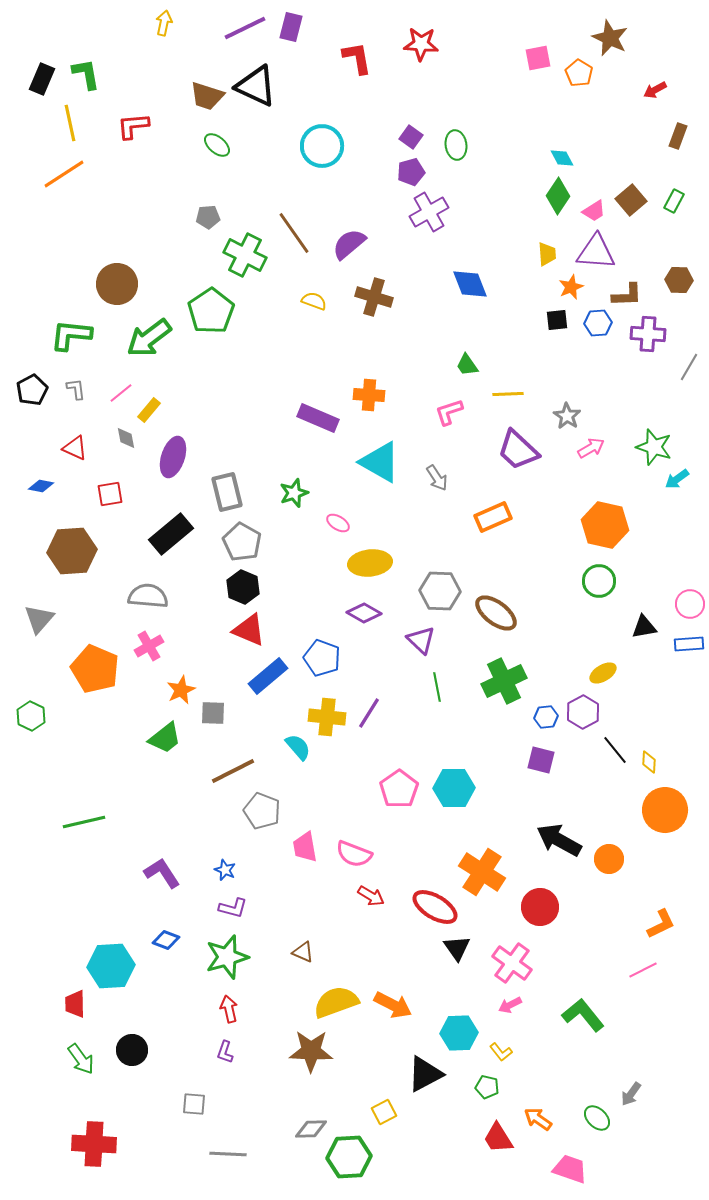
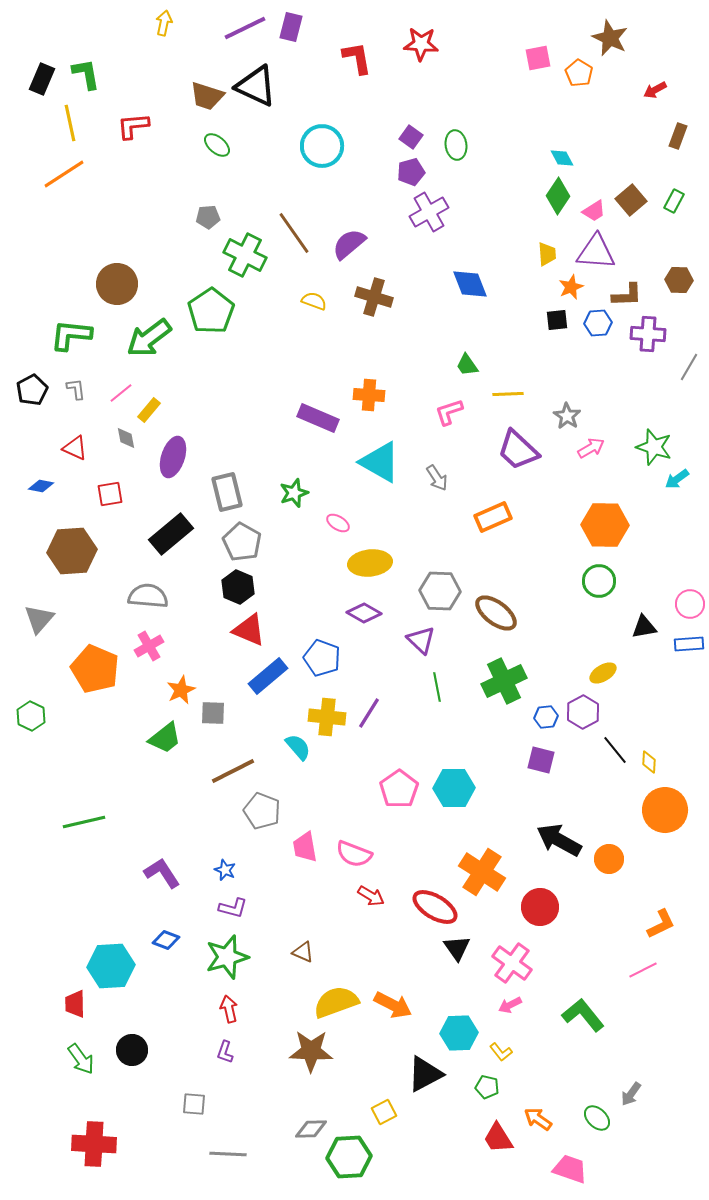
orange hexagon at (605, 525): rotated 12 degrees counterclockwise
black hexagon at (243, 587): moved 5 px left
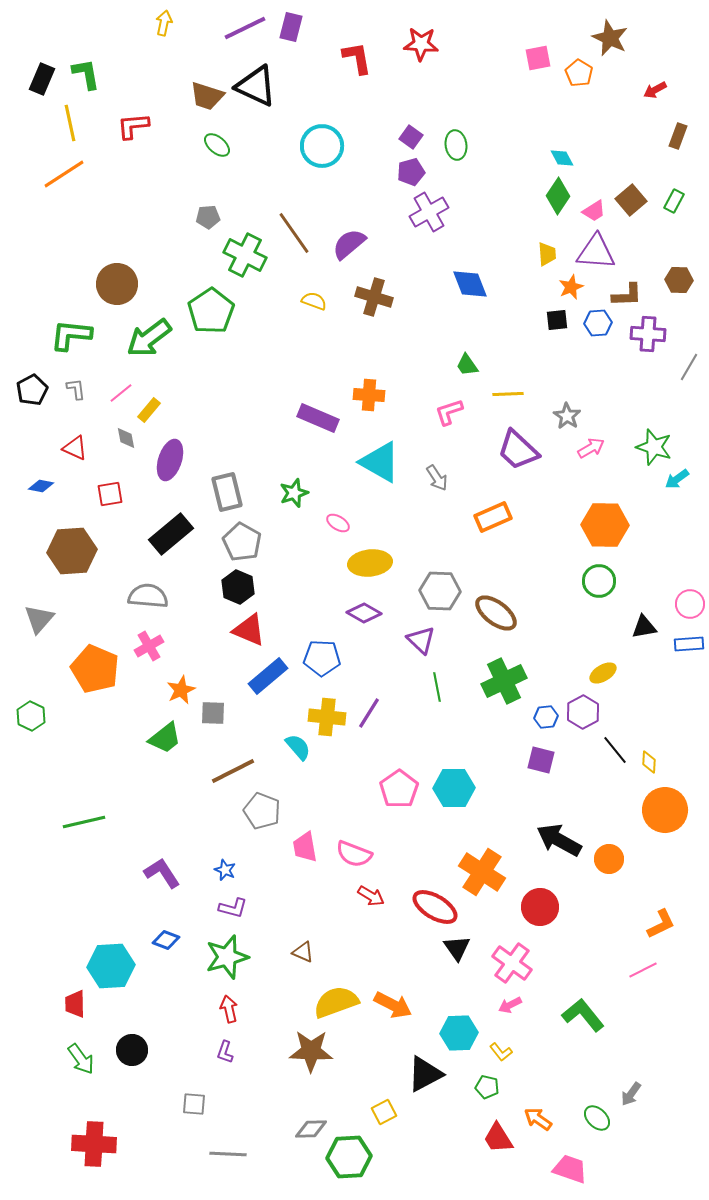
purple ellipse at (173, 457): moved 3 px left, 3 px down
blue pentagon at (322, 658): rotated 18 degrees counterclockwise
